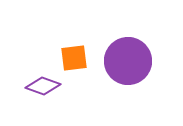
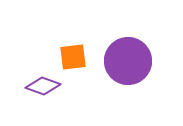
orange square: moved 1 px left, 1 px up
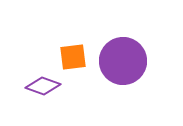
purple circle: moved 5 px left
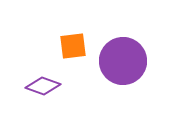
orange square: moved 11 px up
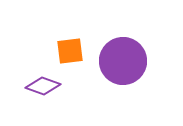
orange square: moved 3 px left, 5 px down
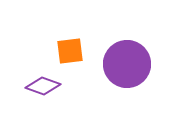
purple circle: moved 4 px right, 3 px down
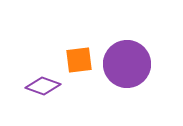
orange square: moved 9 px right, 9 px down
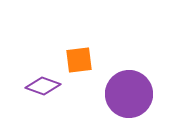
purple circle: moved 2 px right, 30 px down
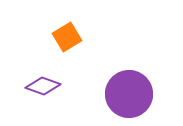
orange square: moved 12 px left, 23 px up; rotated 24 degrees counterclockwise
